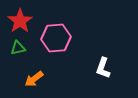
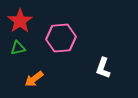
pink hexagon: moved 5 px right
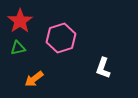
pink hexagon: rotated 12 degrees counterclockwise
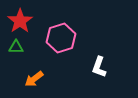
green triangle: moved 2 px left, 1 px up; rotated 14 degrees clockwise
white L-shape: moved 4 px left, 1 px up
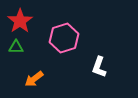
pink hexagon: moved 3 px right
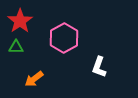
pink hexagon: rotated 12 degrees counterclockwise
